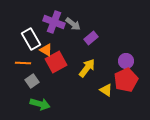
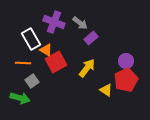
gray arrow: moved 7 px right, 1 px up
green arrow: moved 20 px left, 6 px up
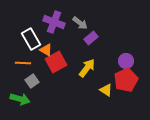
green arrow: moved 1 px down
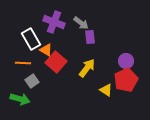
gray arrow: moved 1 px right
purple rectangle: moved 1 px left, 1 px up; rotated 56 degrees counterclockwise
red square: rotated 20 degrees counterclockwise
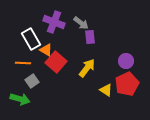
red pentagon: moved 1 px right, 4 px down
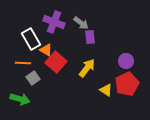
gray square: moved 1 px right, 3 px up
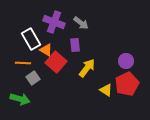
purple rectangle: moved 15 px left, 8 px down
